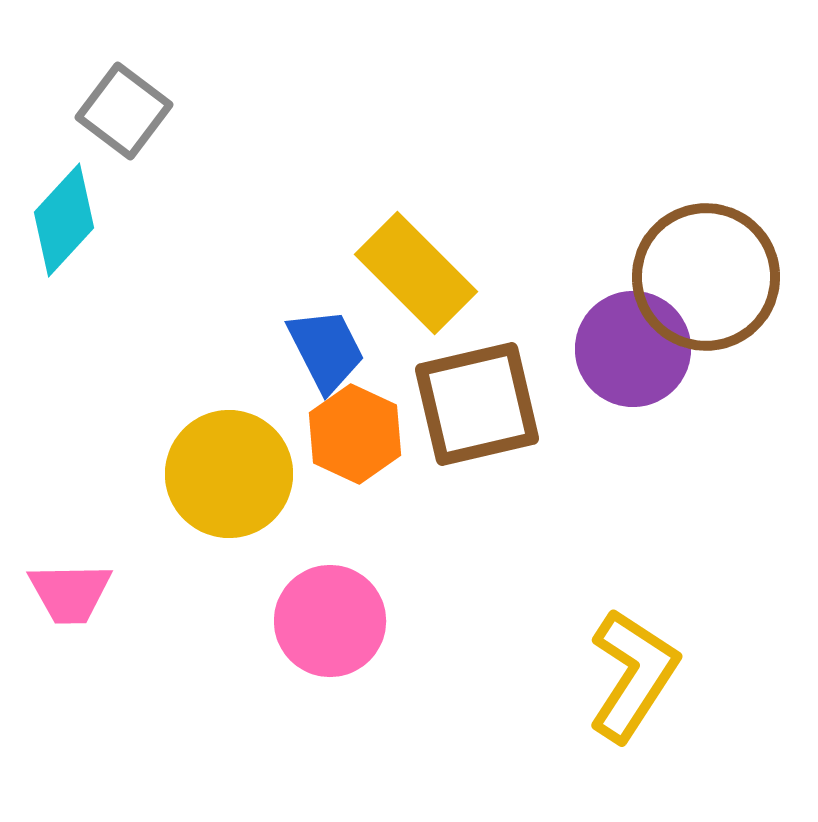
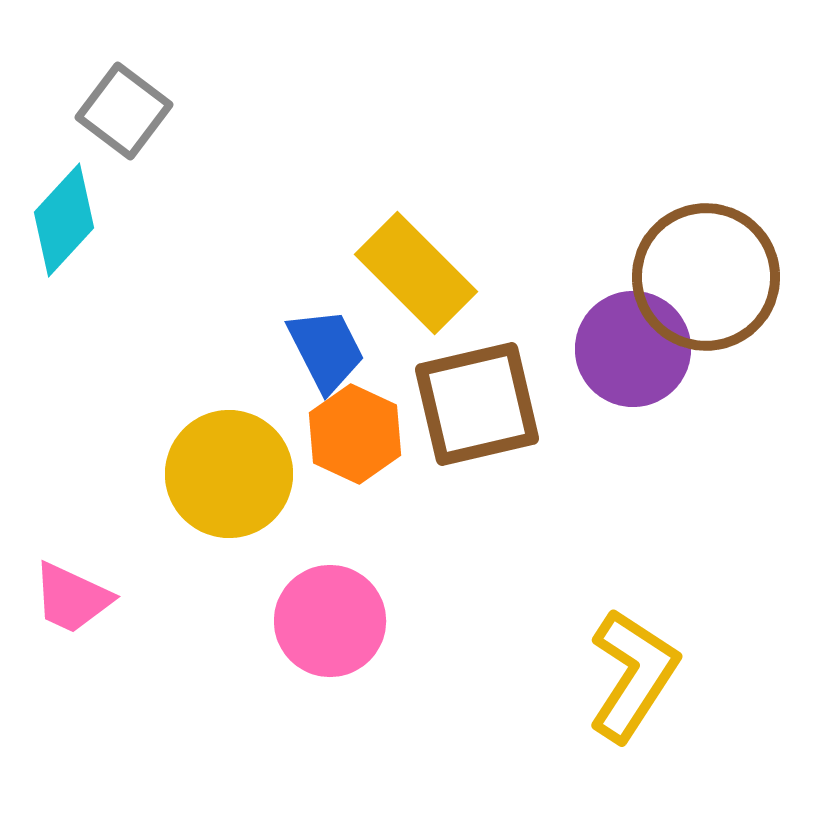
pink trapezoid: moved 2 px right, 5 px down; rotated 26 degrees clockwise
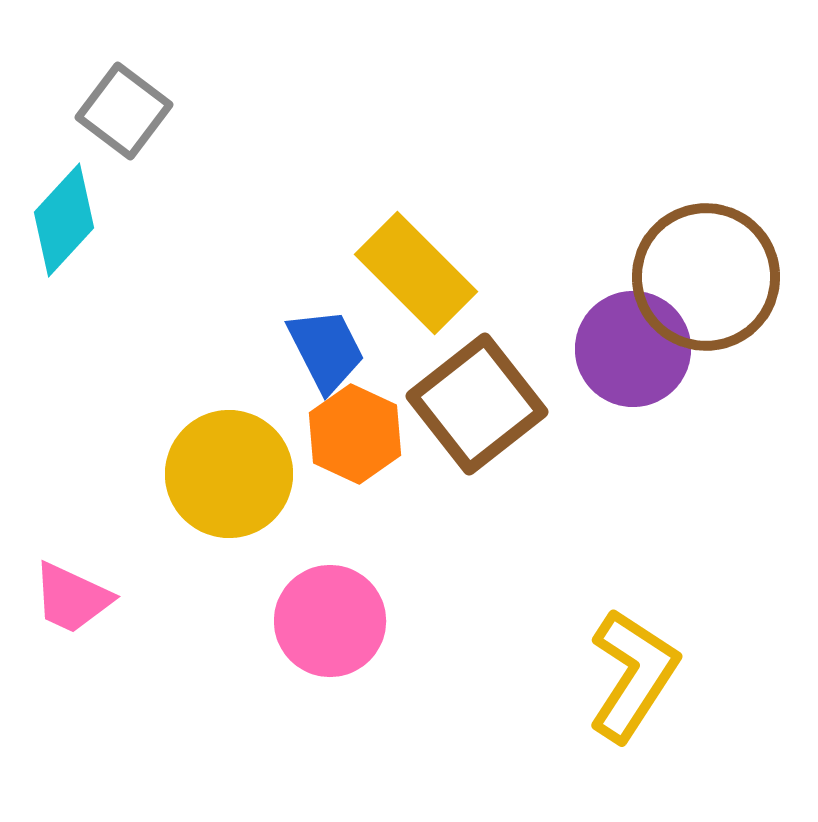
brown square: rotated 25 degrees counterclockwise
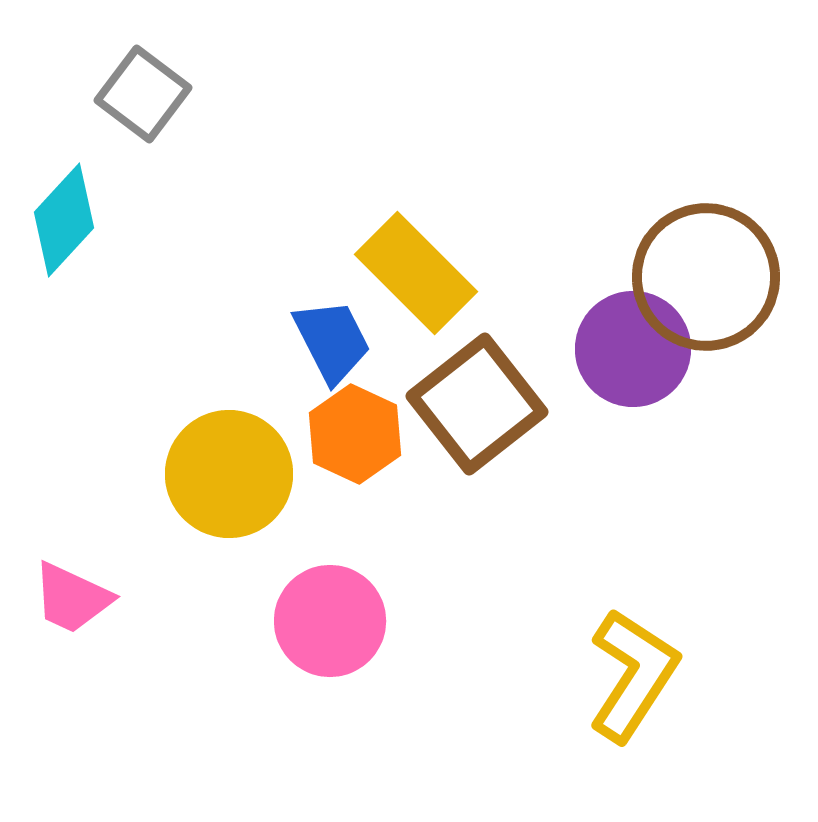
gray square: moved 19 px right, 17 px up
blue trapezoid: moved 6 px right, 9 px up
